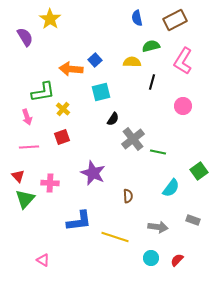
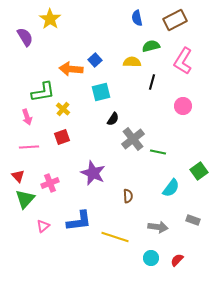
pink cross: rotated 24 degrees counterclockwise
pink triangle: moved 34 px up; rotated 48 degrees clockwise
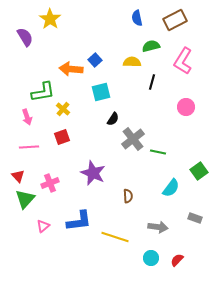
pink circle: moved 3 px right, 1 px down
gray rectangle: moved 2 px right, 2 px up
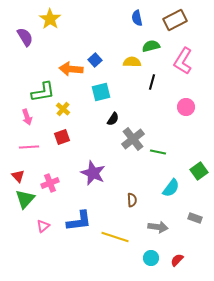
brown semicircle: moved 4 px right, 4 px down
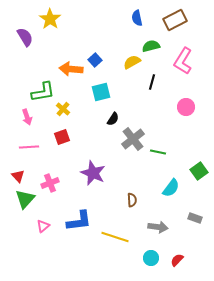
yellow semicircle: rotated 30 degrees counterclockwise
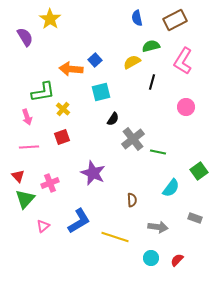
blue L-shape: rotated 24 degrees counterclockwise
